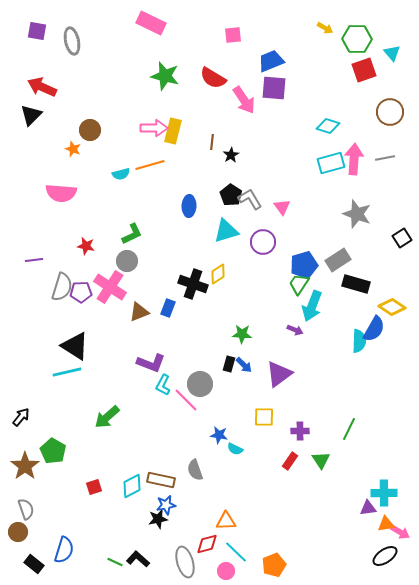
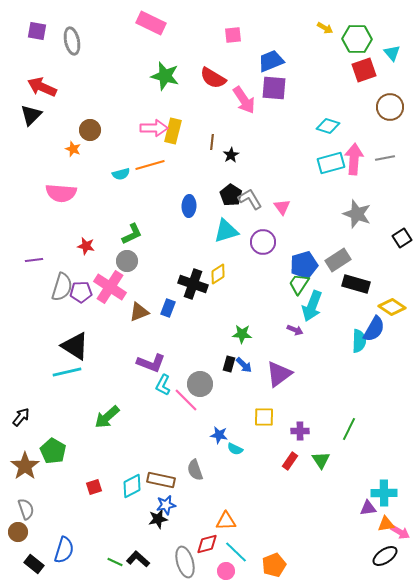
brown circle at (390, 112): moved 5 px up
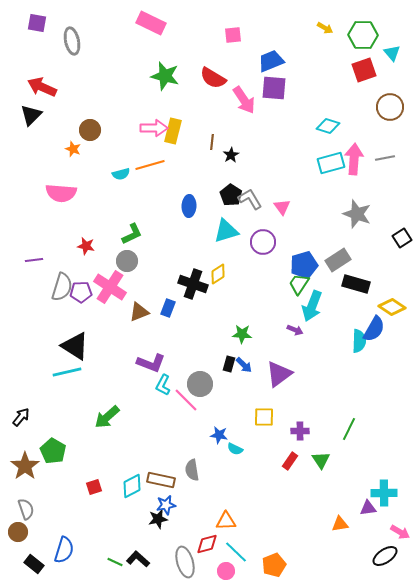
purple square at (37, 31): moved 8 px up
green hexagon at (357, 39): moved 6 px right, 4 px up
gray semicircle at (195, 470): moved 3 px left; rotated 10 degrees clockwise
orange triangle at (386, 524): moved 46 px left
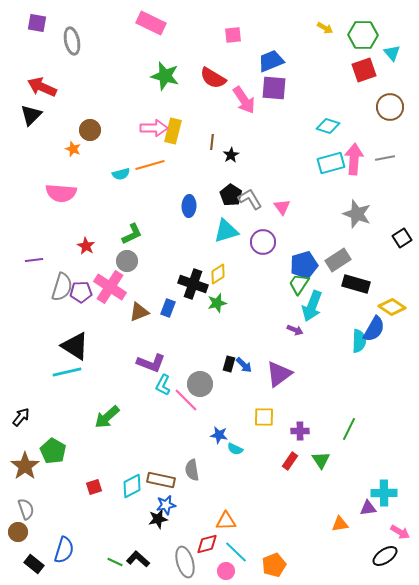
red star at (86, 246): rotated 18 degrees clockwise
green star at (242, 334): moved 25 px left, 31 px up; rotated 18 degrees counterclockwise
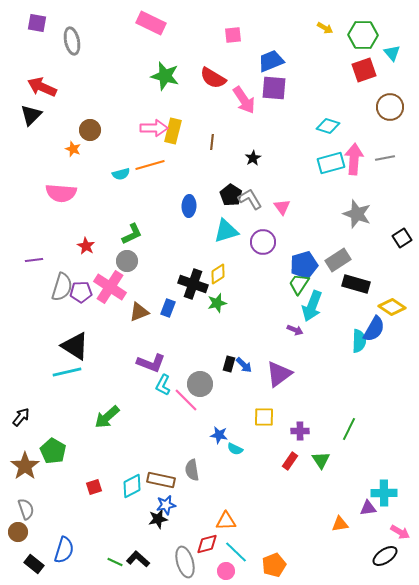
black star at (231, 155): moved 22 px right, 3 px down
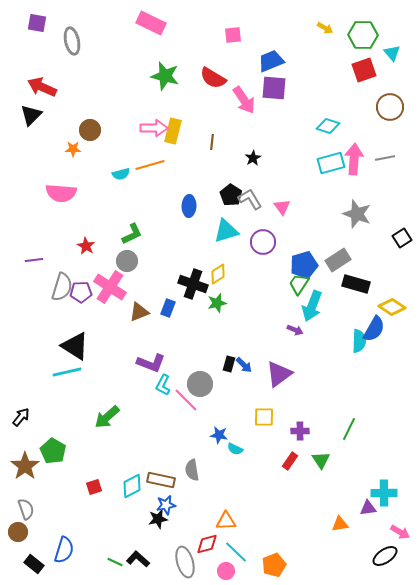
orange star at (73, 149): rotated 21 degrees counterclockwise
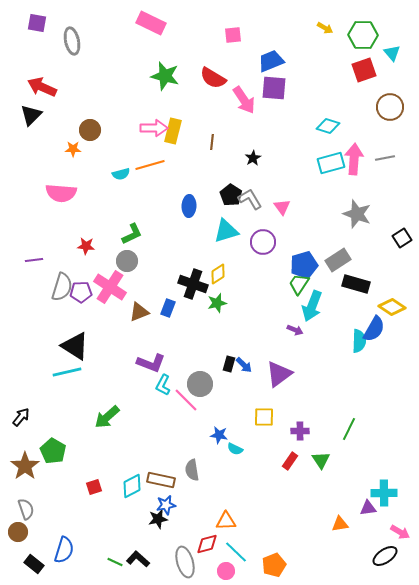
red star at (86, 246): rotated 24 degrees counterclockwise
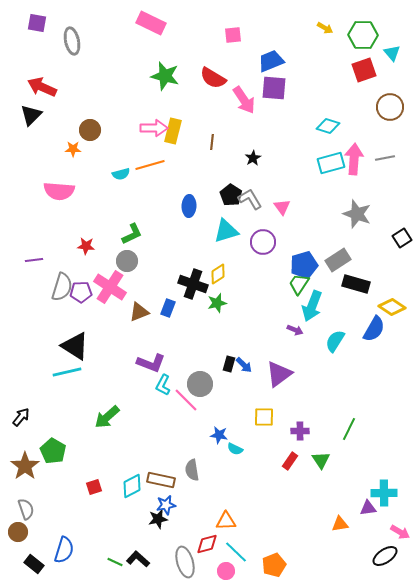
pink semicircle at (61, 193): moved 2 px left, 2 px up
cyan semicircle at (359, 341): moved 24 px left; rotated 150 degrees counterclockwise
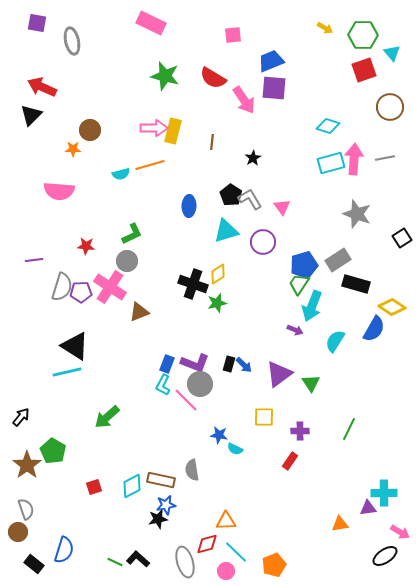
blue rectangle at (168, 308): moved 1 px left, 56 px down
purple L-shape at (151, 363): moved 44 px right
green triangle at (321, 460): moved 10 px left, 77 px up
brown star at (25, 466): moved 2 px right, 1 px up
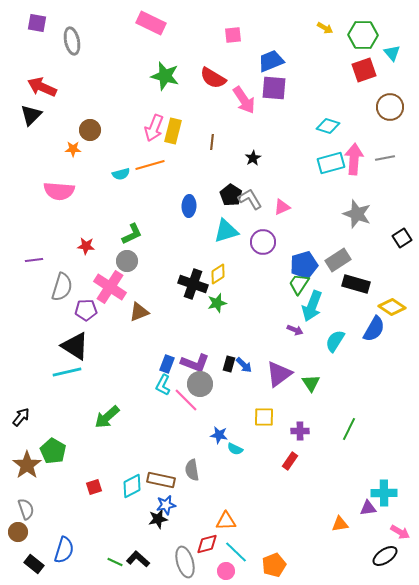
pink arrow at (154, 128): rotated 112 degrees clockwise
pink triangle at (282, 207): rotated 42 degrees clockwise
purple pentagon at (81, 292): moved 5 px right, 18 px down
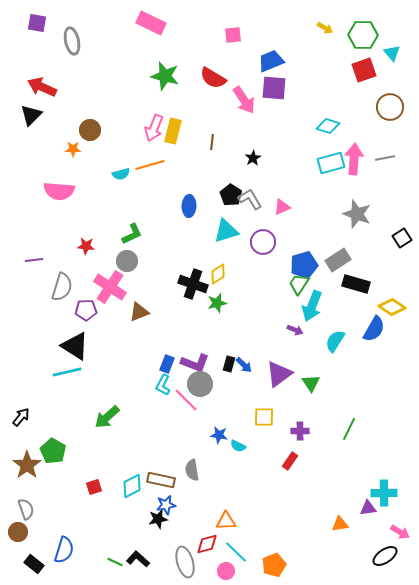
cyan semicircle at (235, 449): moved 3 px right, 3 px up
